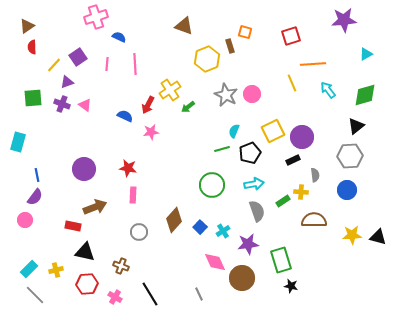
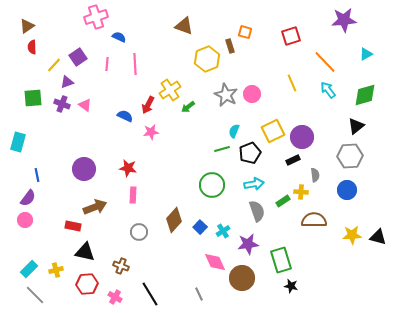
orange line at (313, 64): moved 12 px right, 2 px up; rotated 50 degrees clockwise
purple semicircle at (35, 197): moved 7 px left, 1 px down
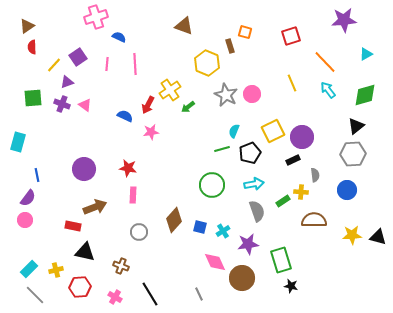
yellow hexagon at (207, 59): moved 4 px down; rotated 15 degrees counterclockwise
gray hexagon at (350, 156): moved 3 px right, 2 px up
blue square at (200, 227): rotated 32 degrees counterclockwise
red hexagon at (87, 284): moved 7 px left, 3 px down
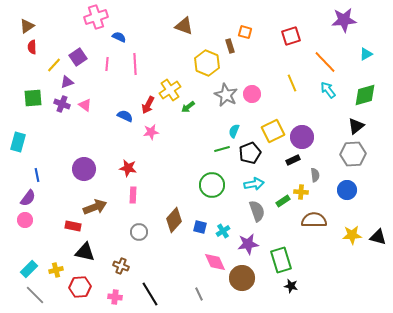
pink cross at (115, 297): rotated 24 degrees counterclockwise
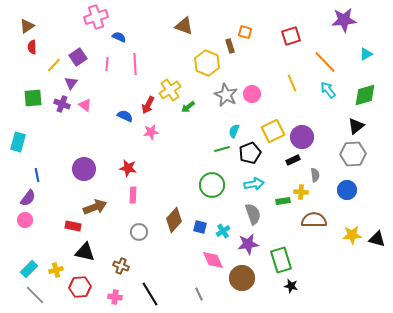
purple triangle at (67, 82): moved 4 px right, 1 px down; rotated 32 degrees counterclockwise
green rectangle at (283, 201): rotated 24 degrees clockwise
gray semicircle at (257, 211): moved 4 px left, 3 px down
black triangle at (378, 237): moved 1 px left, 2 px down
pink diamond at (215, 262): moved 2 px left, 2 px up
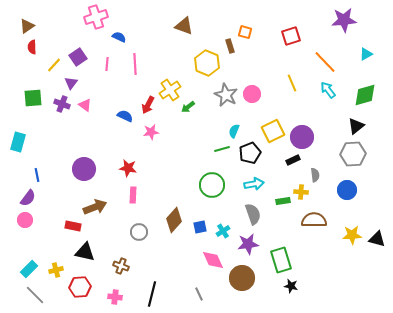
blue square at (200, 227): rotated 24 degrees counterclockwise
black line at (150, 294): moved 2 px right; rotated 45 degrees clockwise
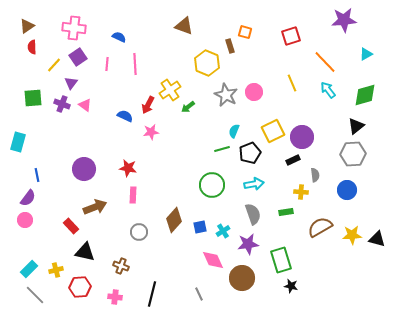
pink cross at (96, 17): moved 22 px left, 11 px down; rotated 25 degrees clockwise
pink circle at (252, 94): moved 2 px right, 2 px up
green rectangle at (283, 201): moved 3 px right, 11 px down
brown semicircle at (314, 220): moved 6 px right, 7 px down; rotated 30 degrees counterclockwise
red rectangle at (73, 226): moved 2 px left; rotated 35 degrees clockwise
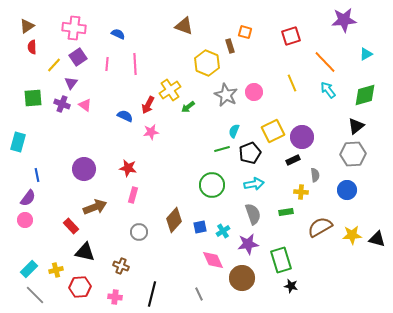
blue semicircle at (119, 37): moved 1 px left, 3 px up
pink rectangle at (133, 195): rotated 14 degrees clockwise
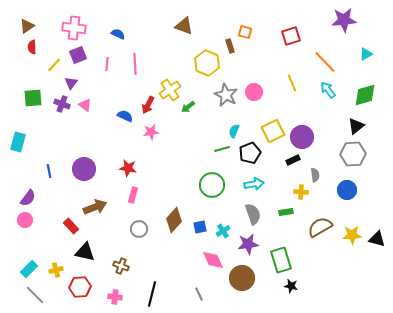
purple square at (78, 57): moved 2 px up; rotated 12 degrees clockwise
blue line at (37, 175): moved 12 px right, 4 px up
gray circle at (139, 232): moved 3 px up
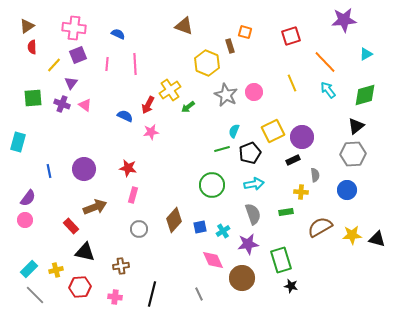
brown cross at (121, 266): rotated 28 degrees counterclockwise
